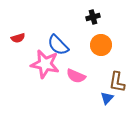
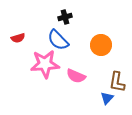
black cross: moved 28 px left
blue semicircle: moved 5 px up
pink star: rotated 16 degrees counterclockwise
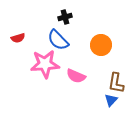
brown L-shape: moved 1 px left, 1 px down
blue triangle: moved 4 px right, 2 px down
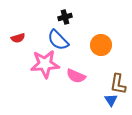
brown L-shape: moved 2 px right, 1 px down
blue triangle: rotated 16 degrees counterclockwise
